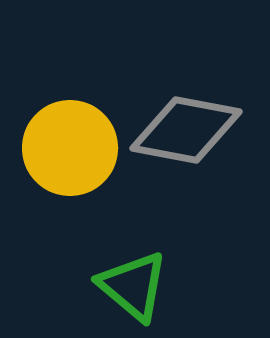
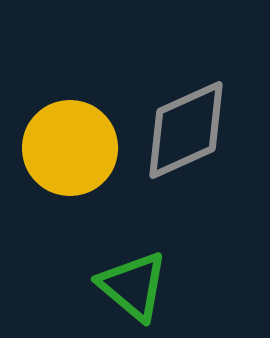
gray diamond: rotated 35 degrees counterclockwise
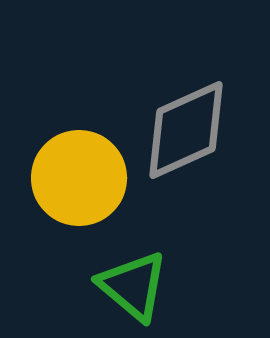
yellow circle: moved 9 px right, 30 px down
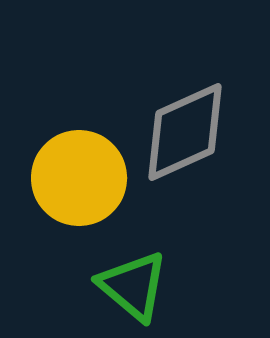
gray diamond: moved 1 px left, 2 px down
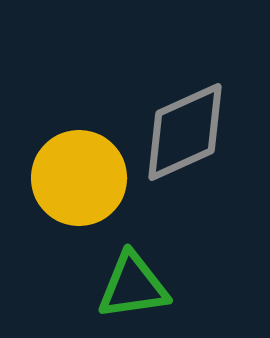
green triangle: rotated 48 degrees counterclockwise
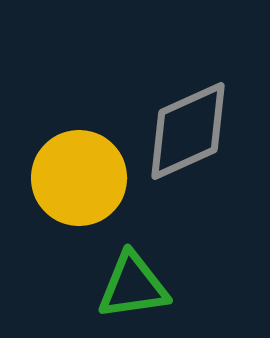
gray diamond: moved 3 px right, 1 px up
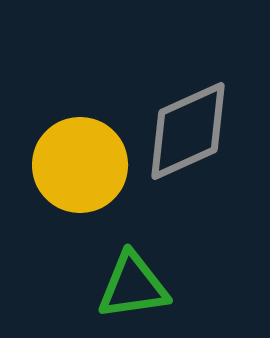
yellow circle: moved 1 px right, 13 px up
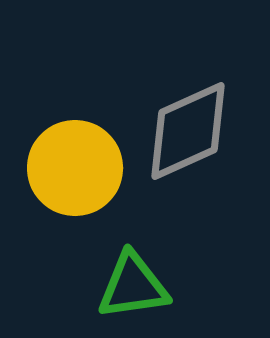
yellow circle: moved 5 px left, 3 px down
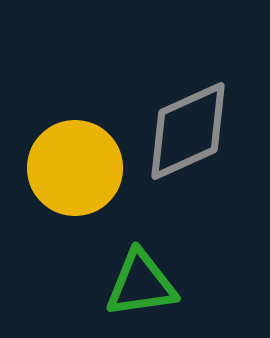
green triangle: moved 8 px right, 2 px up
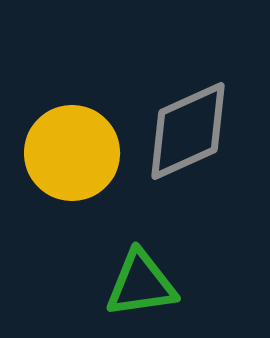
yellow circle: moved 3 px left, 15 px up
